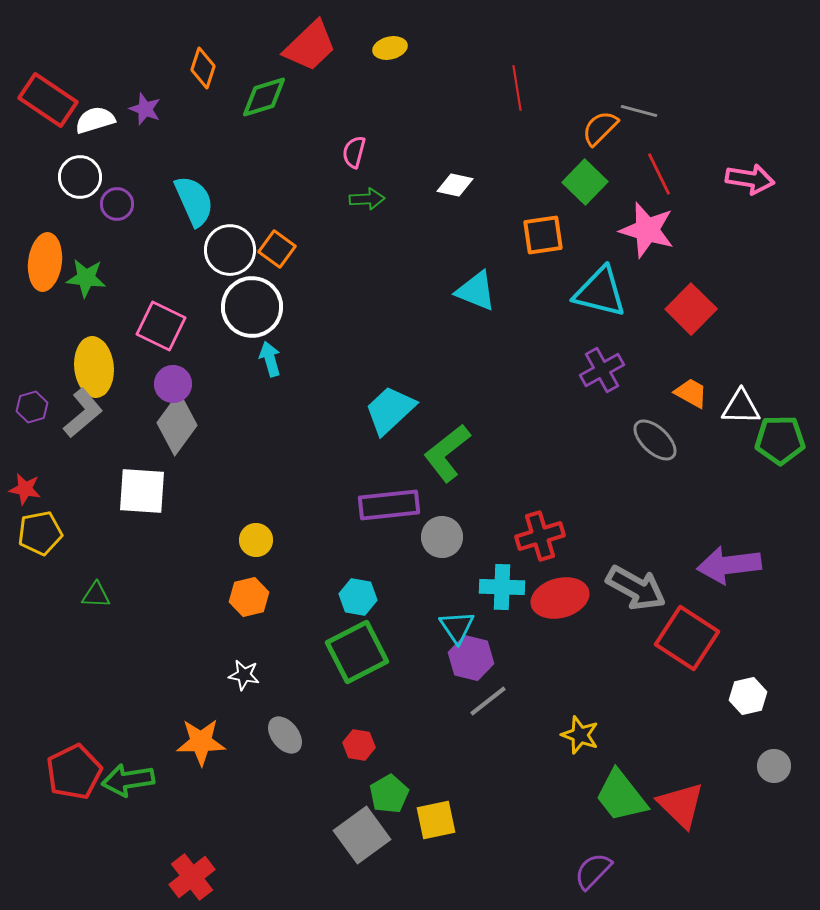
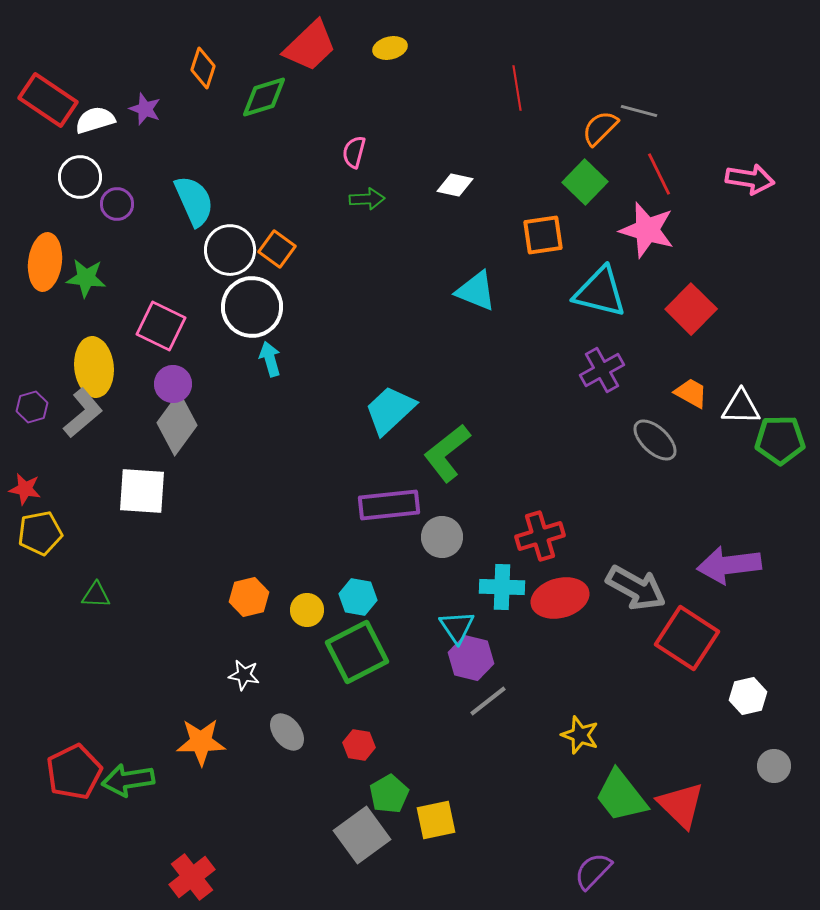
yellow circle at (256, 540): moved 51 px right, 70 px down
gray ellipse at (285, 735): moved 2 px right, 3 px up
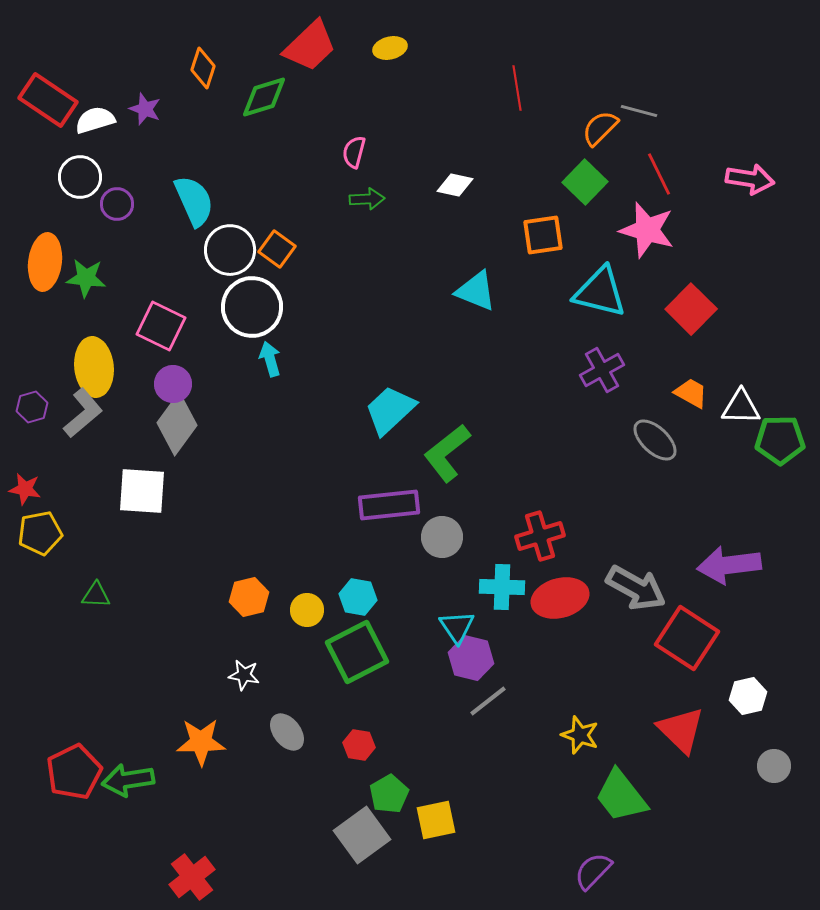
red triangle at (681, 805): moved 75 px up
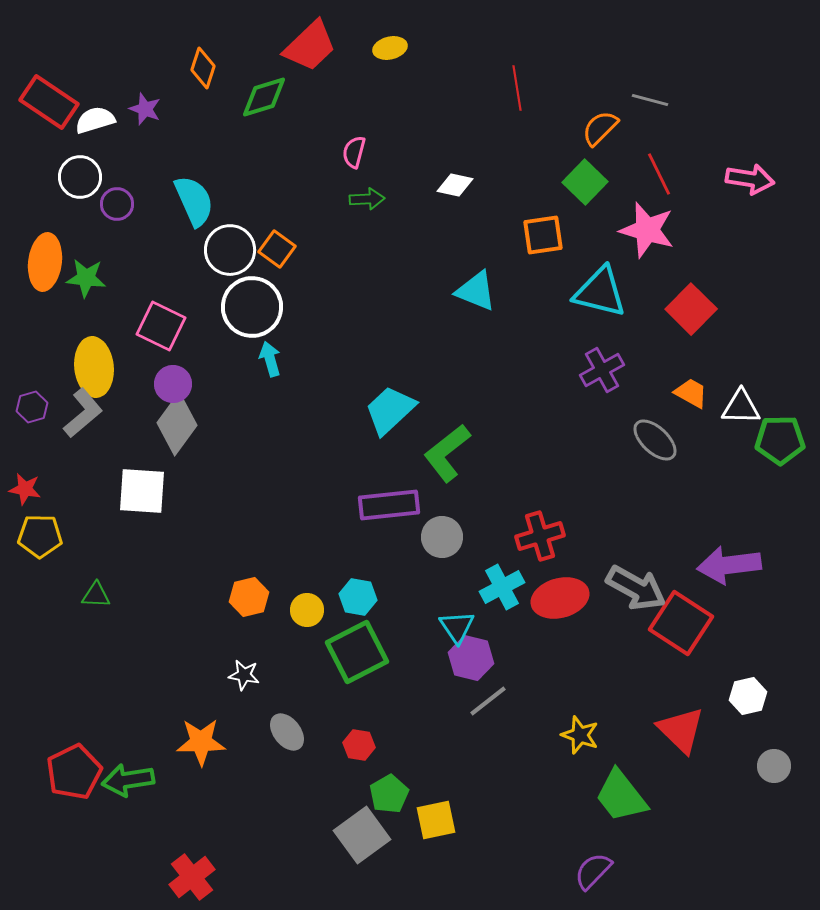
red rectangle at (48, 100): moved 1 px right, 2 px down
gray line at (639, 111): moved 11 px right, 11 px up
yellow pentagon at (40, 533): moved 3 px down; rotated 12 degrees clockwise
cyan cross at (502, 587): rotated 30 degrees counterclockwise
red square at (687, 638): moved 6 px left, 15 px up
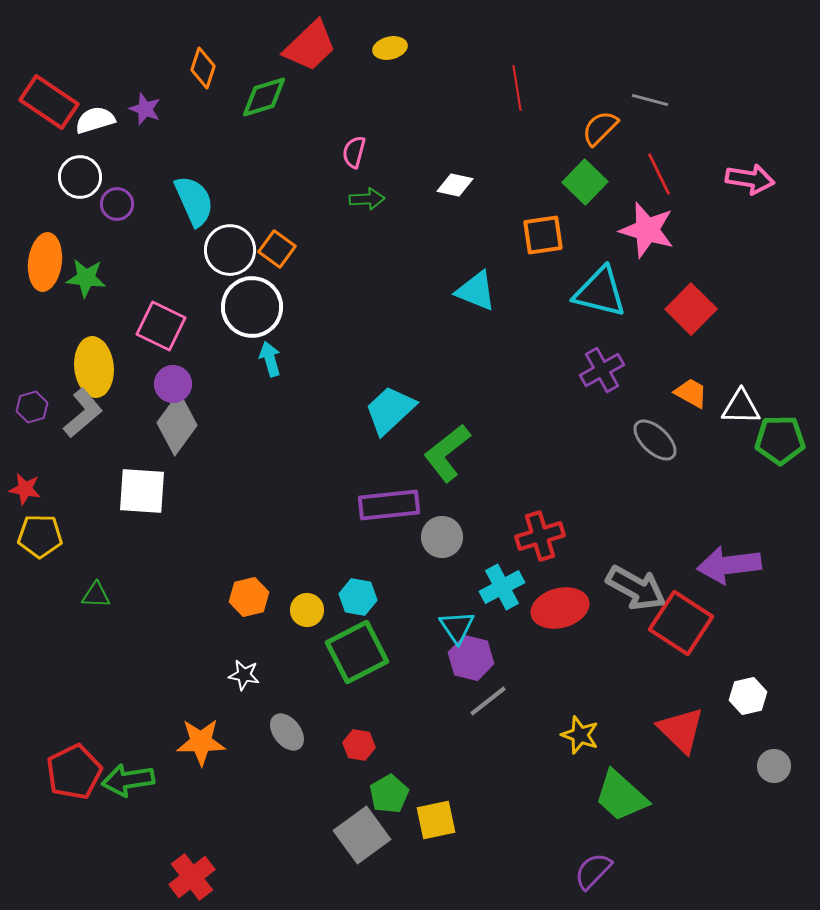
red ellipse at (560, 598): moved 10 px down
green trapezoid at (621, 796): rotated 10 degrees counterclockwise
